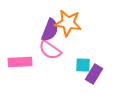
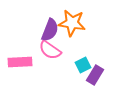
orange star: moved 4 px right
cyan square: rotated 28 degrees counterclockwise
purple rectangle: moved 1 px right, 1 px down
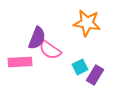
orange star: moved 15 px right
purple semicircle: moved 13 px left, 8 px down
cyan square: moved 3 px left, 2 px down
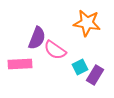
pink semicircle: moved 5 px right
pink rectangle: moved 2 px down
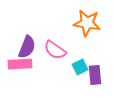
purple semicircle: moved 10 px left, 9 px down
purple rectangle: rotated 36 degrees counterclockwise
